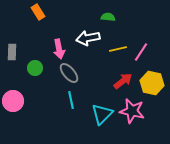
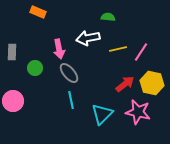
orange rectangle: rotated 35 degrees counterclockwise
red arrow: moved 2 px right, 3 px down
pink star: moved 6 px right, 1 px down
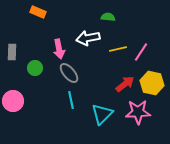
pink star: rotated 15 degrees counterclockwise
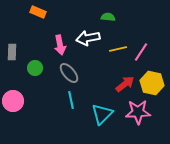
pink arrow: moved 1 px right, 4 px up
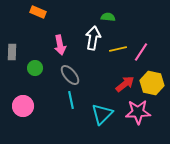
white arrow: moved 5 px right; rotated 110 degrees clockwise
gray ellipse: moved 1 px right, 2 px down
pink circle: moved 10 px right, 5 px down
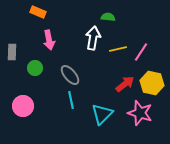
pink arrow: moved 11 px left, 5 px up
pink star: moved 2 px right, 1 px down; rotated 20 degrees clockwise
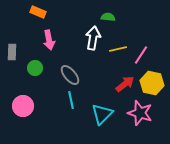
pink line: moved 3 px down
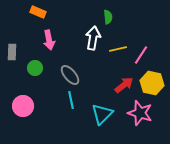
green semicircle: rotated 80 degrees clockwise
red arrow: moved 1 px left, 1 px down
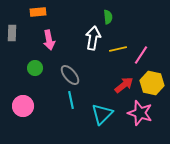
orange rectangle: rotated 28 degrees counterclockwise
gray rectangle: moved 19 px up
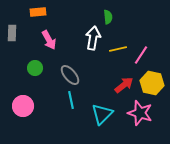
pink arrow: rotated 18 degrees counterclockwise
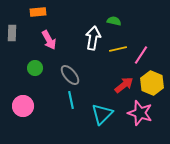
green semicircle: moved 6 px right, 4 px down; rotated 72 degrees counterclockwise
yellow hexagon: rotated 10 degrees clockwise
